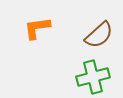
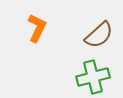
orange L-shape: rotated 124 degrees clockwise
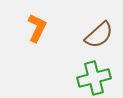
green cross: moved 1 px right, 1 px down
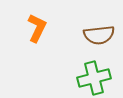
brown semicircle: rotated 36 degrees clockwise
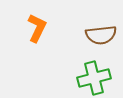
brown semicircle: moved 2 px right
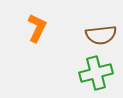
green cross: moved 2 px right, 5 px up
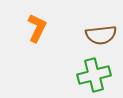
green cross: moved 2 px left, 2 px down
